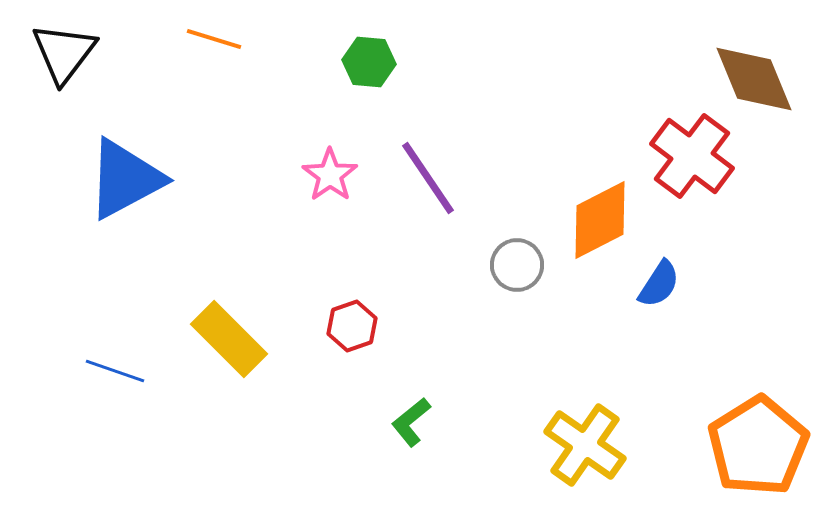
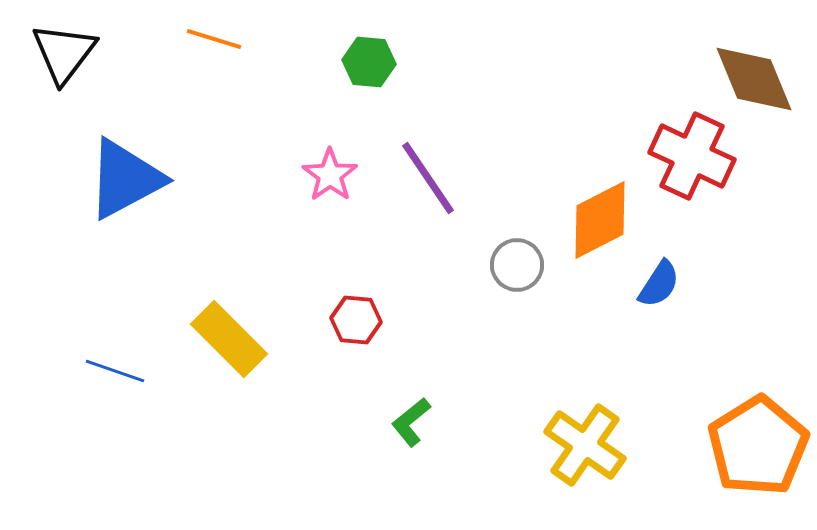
red cross: rotated 12 degrees counterclockwise
red hexagon: moved 4 px right, 6 px up; rotated 24 degrees clockwise
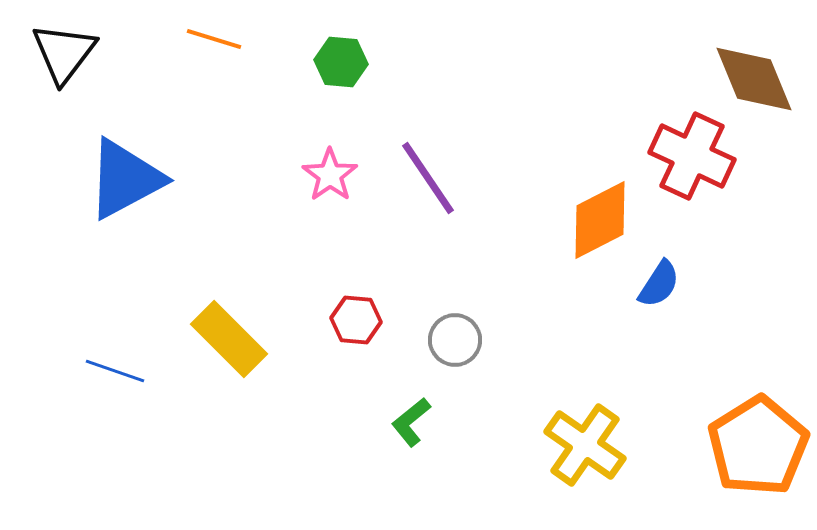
green hexagon: moved 28 px left
gray circle: moved 62 px left, 75 px down
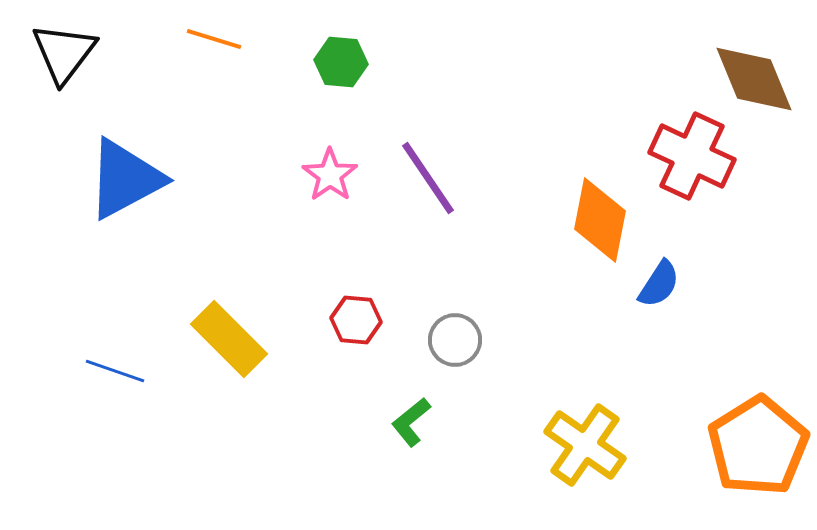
orange diamond: rotated 52 degrees counterclockwise
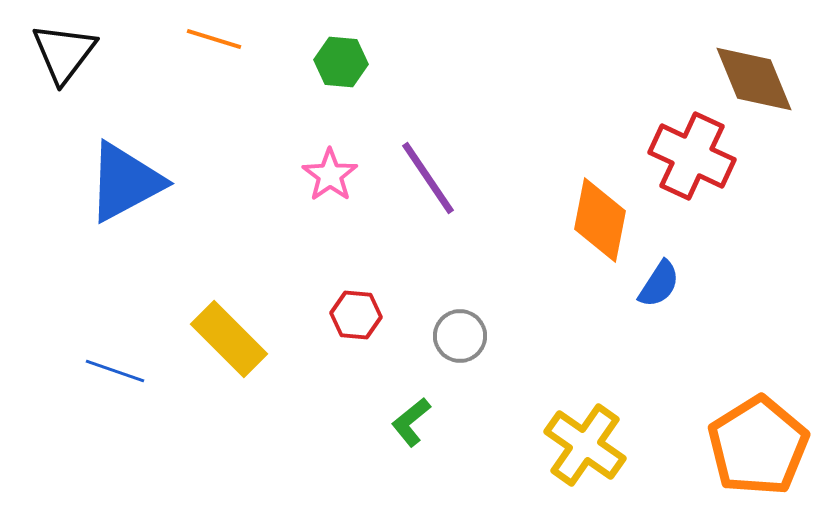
blue triangle: moved 3 px down
red hexagon: moved 5 px up
gray circle: moved 5 px right, 4 px up
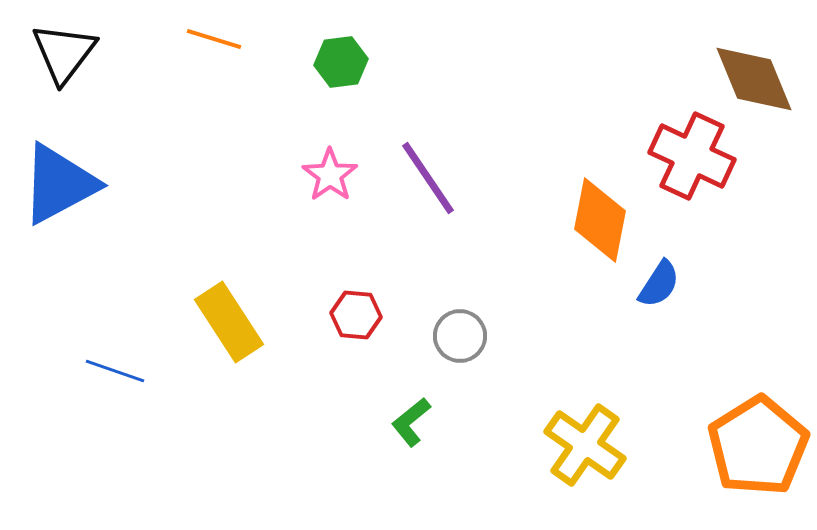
green hexagon: rotated 12 degrees counterclockwise
blue triangle: moved 66 px left, 2 px down
yellow rectangle: moved 17 px up; rotated 12 degrees clockwise
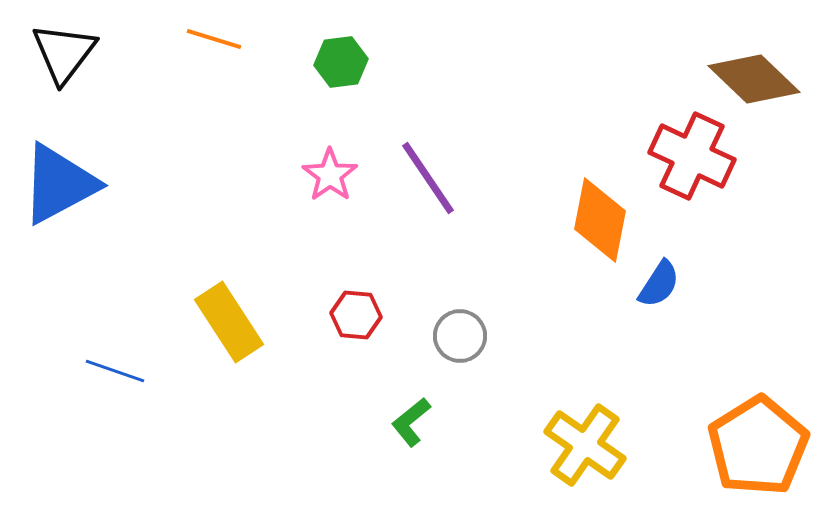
brown diamond: rotated 24 degrees counterclockwise
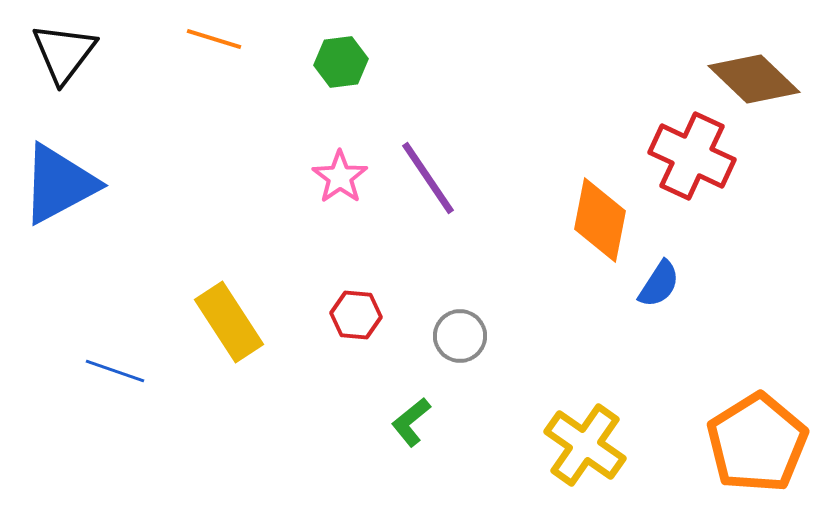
pink star: moved 10 px right, 2 px down
orange pentagon: moved 1 px left, 3 px up
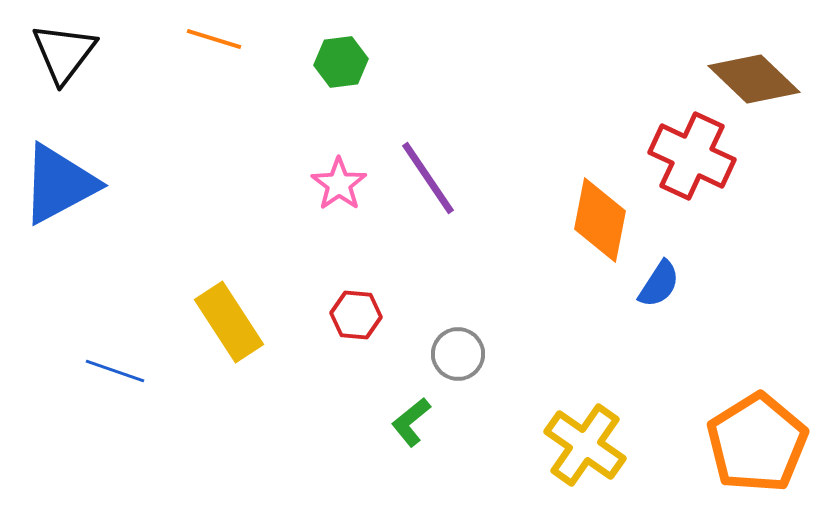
pink star: moved 1 px left, 7 px down
gray circle: moved 2 px left, 18 px down
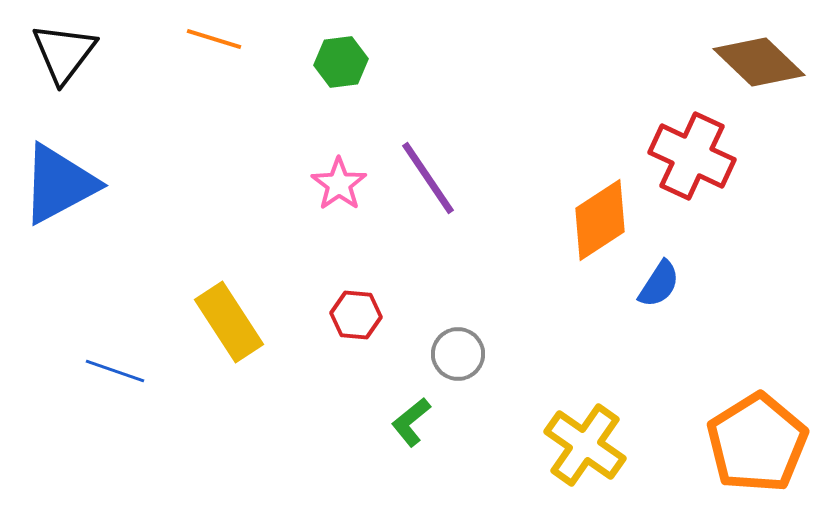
brown diamond: moved 5 px right, 17 px up
orange diamond: rotated 46 degrees clockwise
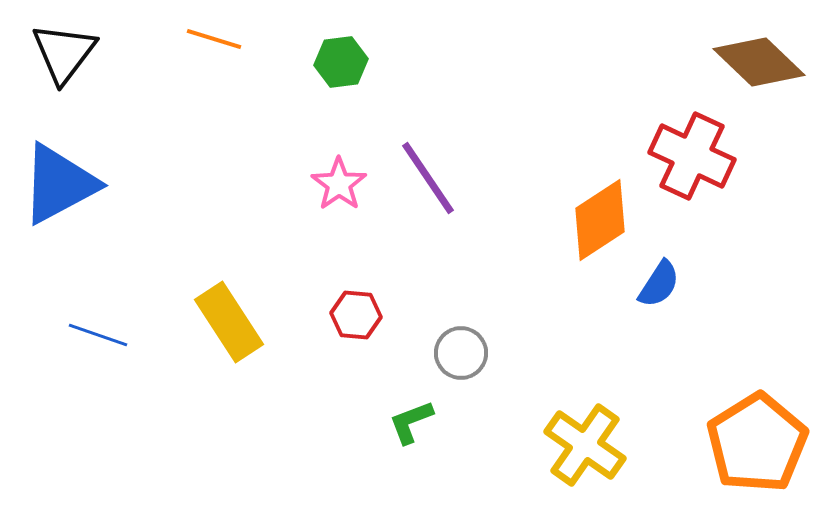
gray circle: moved 3 px right, 1 px up
blue line: moved 17 px left, 36 px up
green L-shape: rotated 18 degrees clockwise
